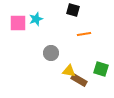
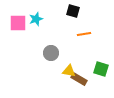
black square: moved 1 px down
brown rectangle: moved 1 px up
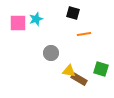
black square: moved 2 px down
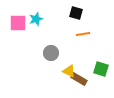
black square: moved 3 px right
orange line: moved 1 px left
yellow triangle: rotated 16 degrees clockwise
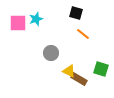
orange line: rotated 48 degrees clockwise
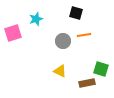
pink square: moved 5 px left, 10 px down; rotated 18 degrees counterclockwise
orange line: moved 1 px right, 1 px down; rotated 48 degrees counterclockwise
gray circle: moved 12 px right, 12 px up
yellow triangle: moved 9 px left
brown rectangle: moved 8 px right, 4 px down; rotated 42 degrees counterclockwise
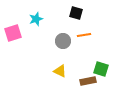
brown rectangle: moved 1 px right, 2 px up
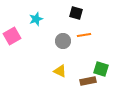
pink square: moved 1 px left, 3 px down; rotated 12 degrees counterclockwise
